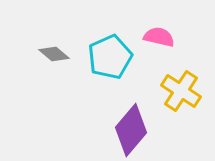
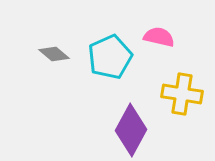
yellow cross: moved 1 px right, 3 px down; rotated 24 degrees counterclockwise
purple diamond: rotated 12 degrees counterclockwise
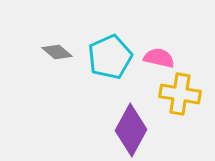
pink semicircle: moved 21 px down
gray diamond: moved 3 px right, 2 px up
yellow cross: moved 2 px left
